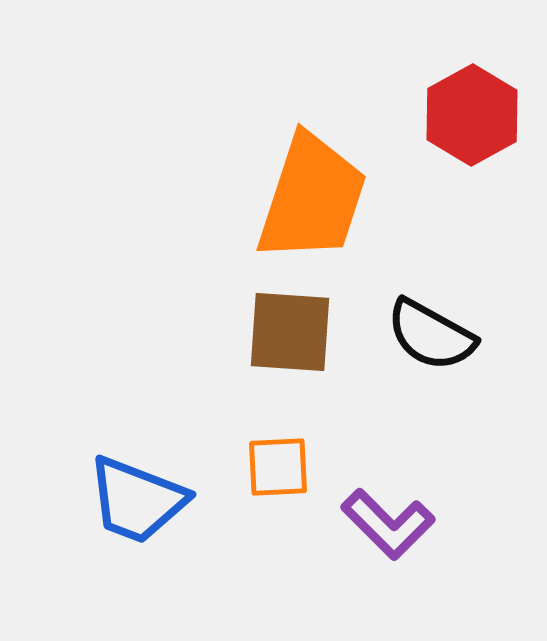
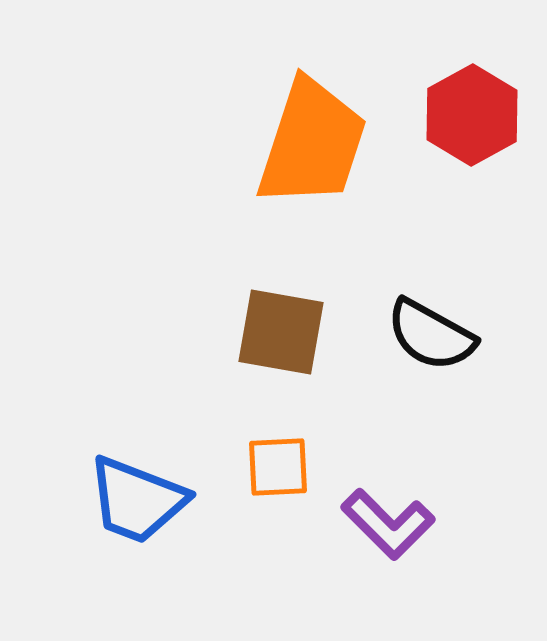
orange trapezoid: moved 55 px up
brown square: moved 9 px left; rotated 6 degrees clockwise
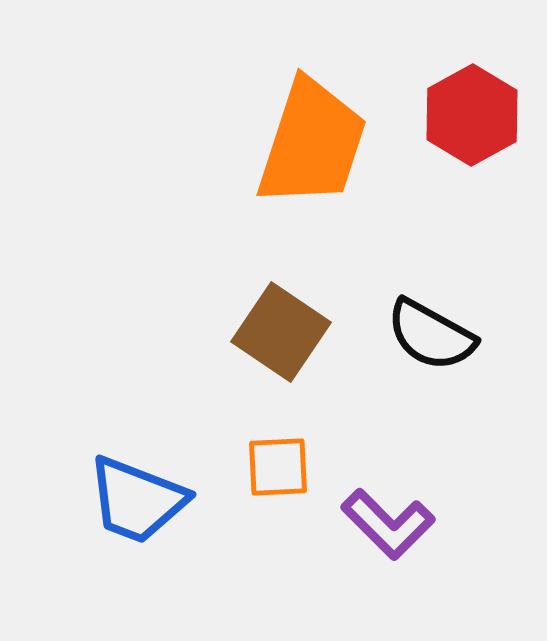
brown square: rotated 24 degrees clockwise
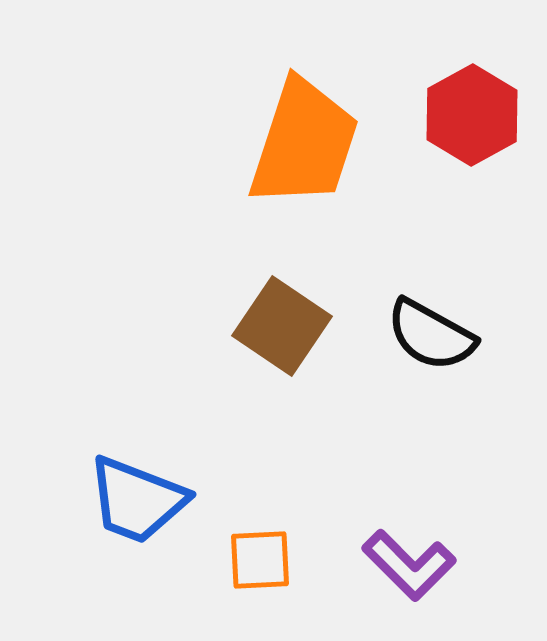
orange trapezoid: moved 8 px left
brown square: moved 1 px right, 6 px up
orange square: moved 18 px left, 93 px down
purple L-shape: moved 21 px right, 41 px down
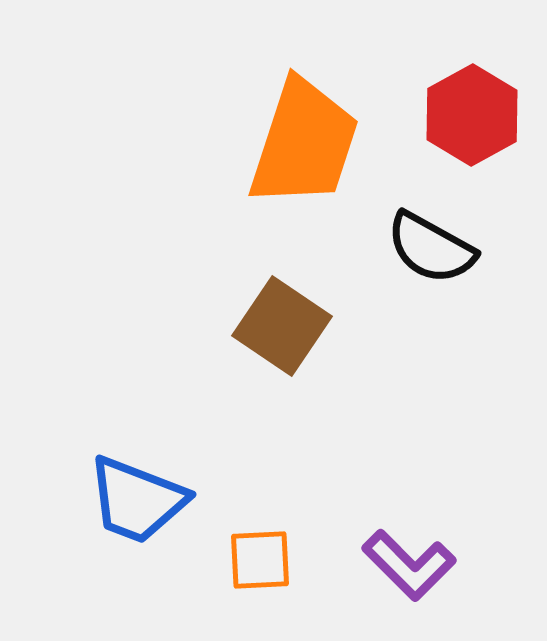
black semicircle: moved 87 px up
